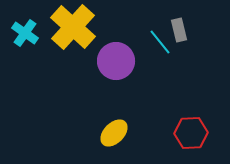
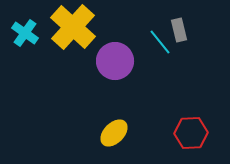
purple circle: moved 1 px left
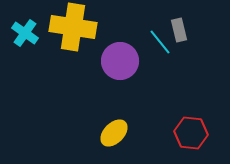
yellow cross: rotated 33 degrees counterclockwise
purple circle: moved 5 px right
red hexagon: rotated 8 degrees clockwise
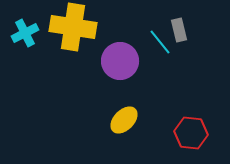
cyan cross: rotated 28 degrees clockwise
yellow ellipse: moved 10 px right, 13 px up
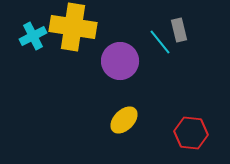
cyan cross: moved 8 px right, 3 px down
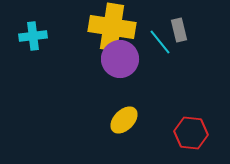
yellow cross: moved 39 px right
cyan cross: rotated 20 degrees clockwise
purple circle: moved 2 px up
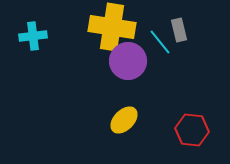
purple circle: moved 8 px right, 2 px down
red hexagon: moved 1 px right, 3 px up
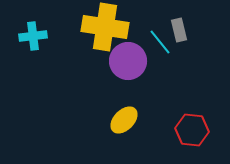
yellow cross: moved 7 px left
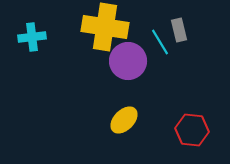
cyan cross: moved 1 px left, 1 px down
cyan line: rotated 8 degrees clockwise
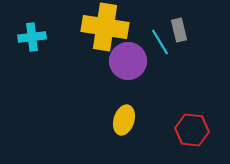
yellow ellipse: rotated 28 degrees counterclockwise
